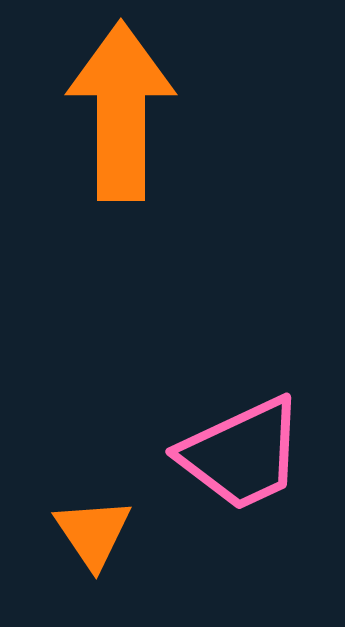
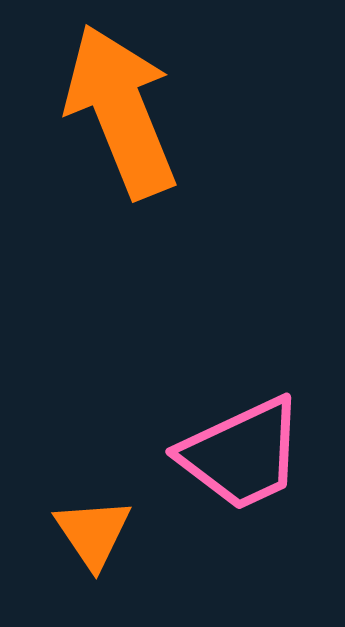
orange arrow: rotated 22 degrees counterclockwise
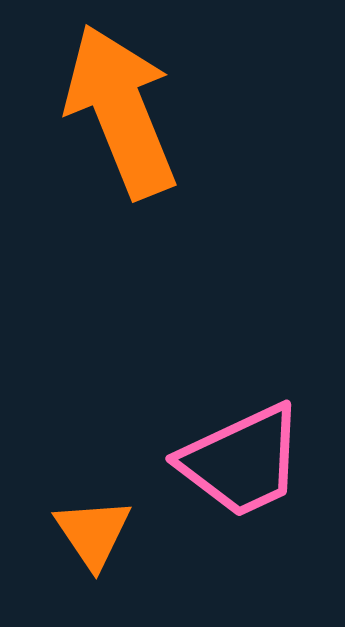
pink trapezoid: moved 7 px down
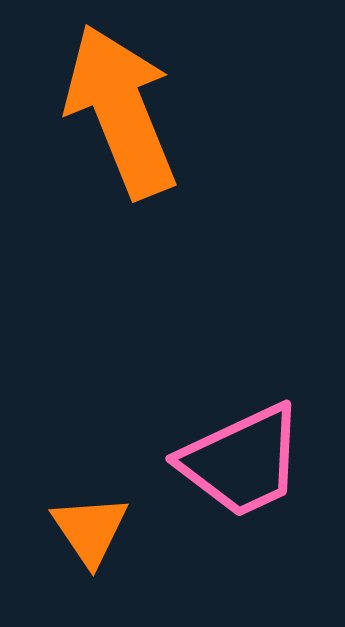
orange triangle: moved 3 px left, 3 px up
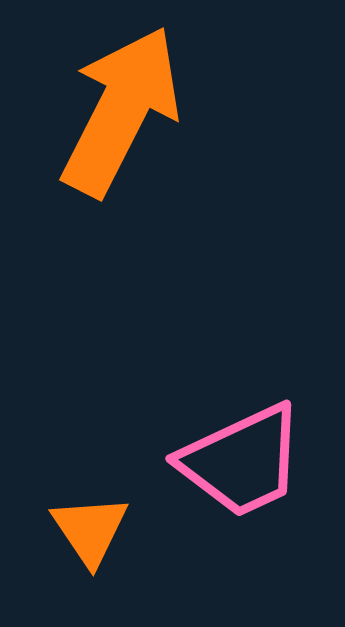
orange arrow: rotated 49 degrees clockwise
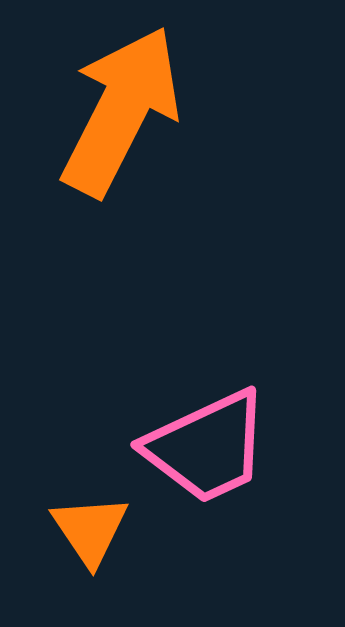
pink trapezoid: moved 35 px left, 14 px up
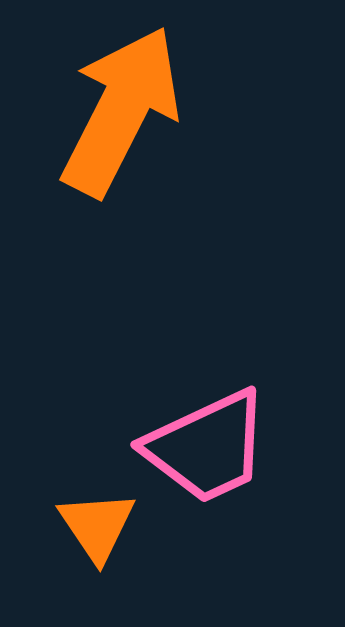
orange triangle: moved 7 px right, 4 px up
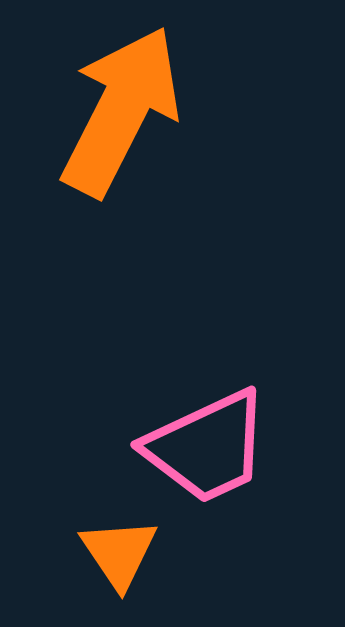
orange triangle: moved 22 px right, 27 px down
